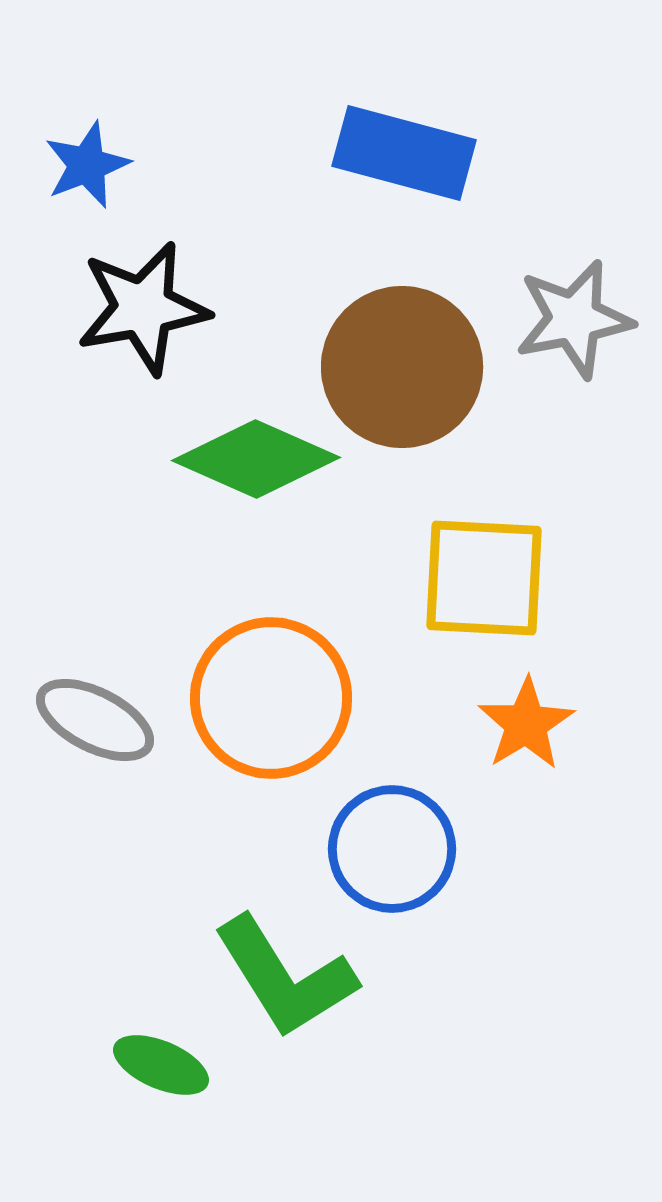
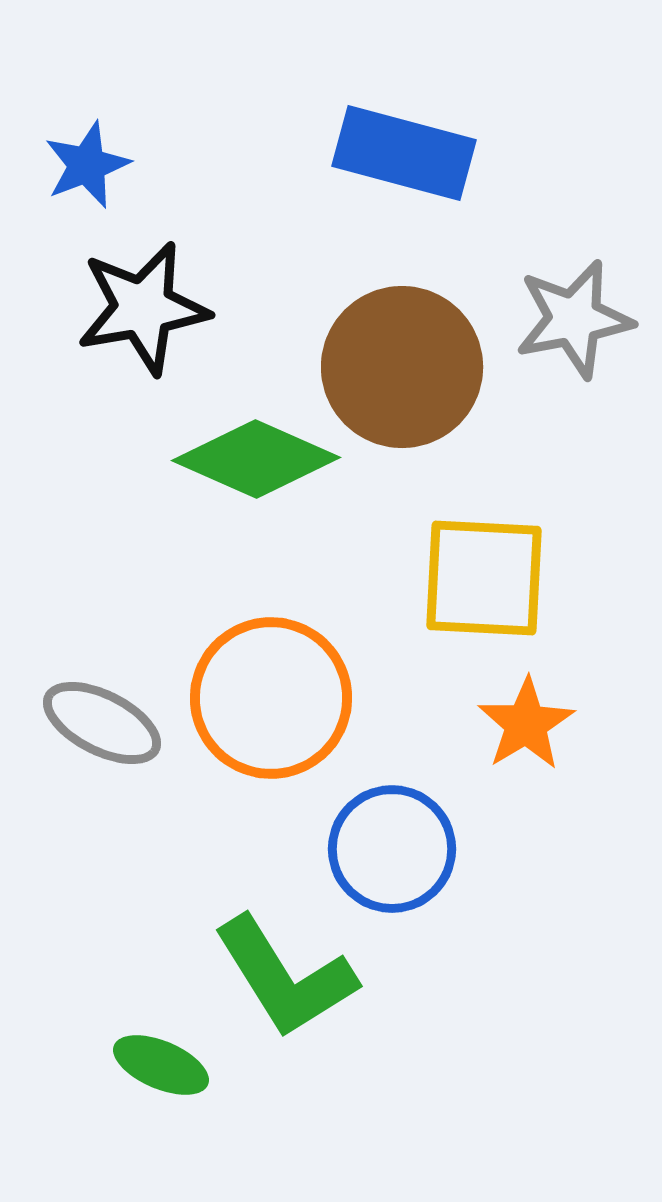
gray ellipse: moved 7 px right, 3 px down
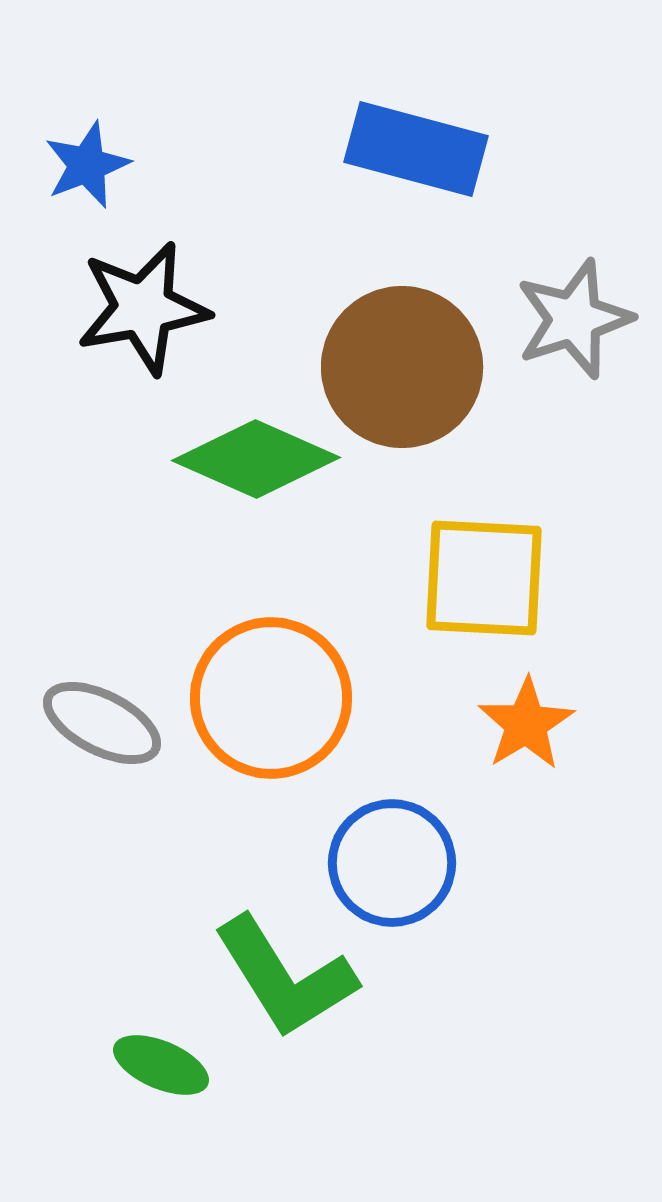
blue rectangle: moved 12 px right, 4 px up
gray star: rotated 7 degrees counterclockwise
blue circle: moved 14 px down
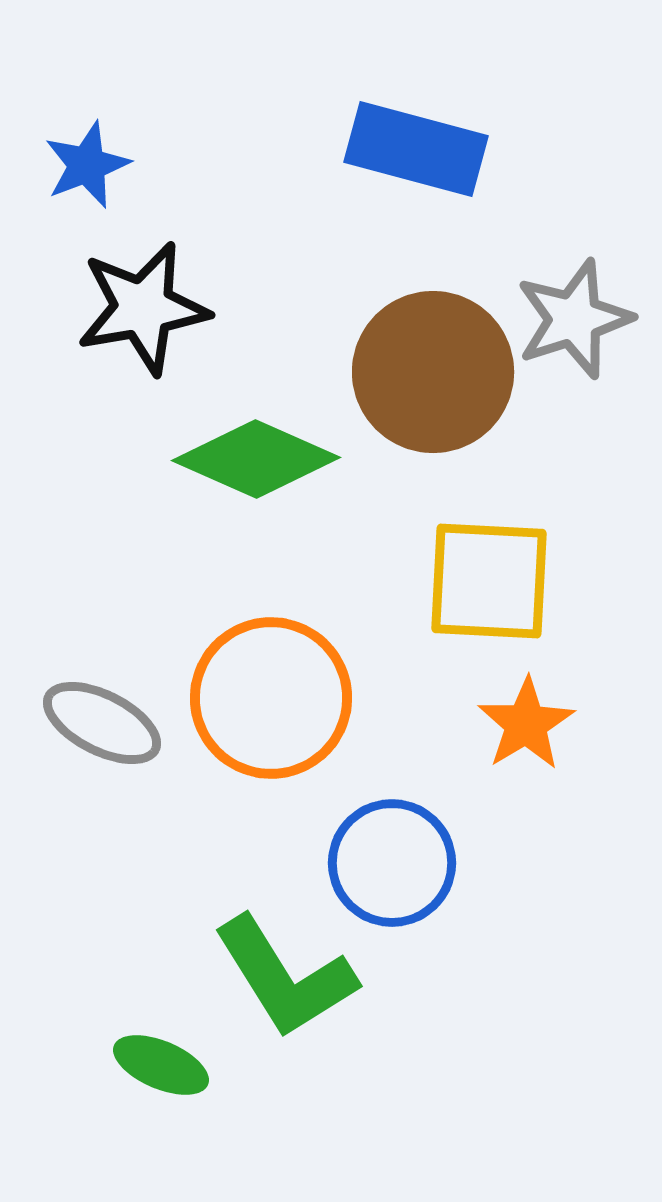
brown circle: moved 31 px right, 5 px down
yellow square: moved 5 px right, 3 px down
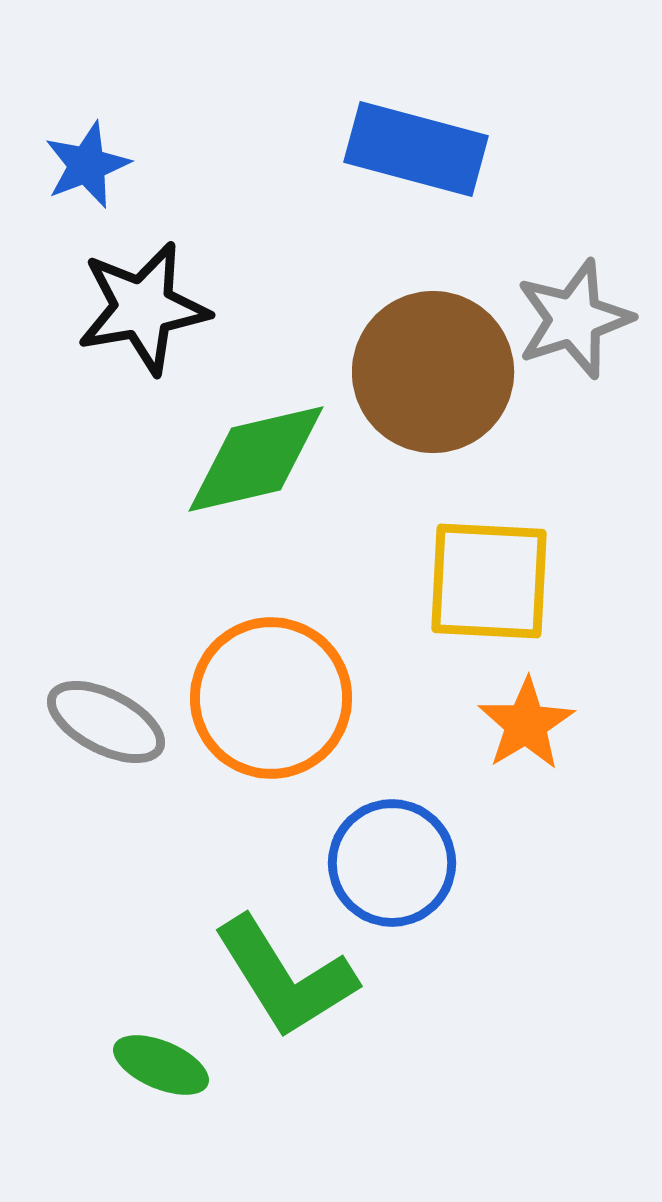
green diamond: rotated 37 degrees counterclockwise
gray ellipse: moved 4 px right, 1 px up
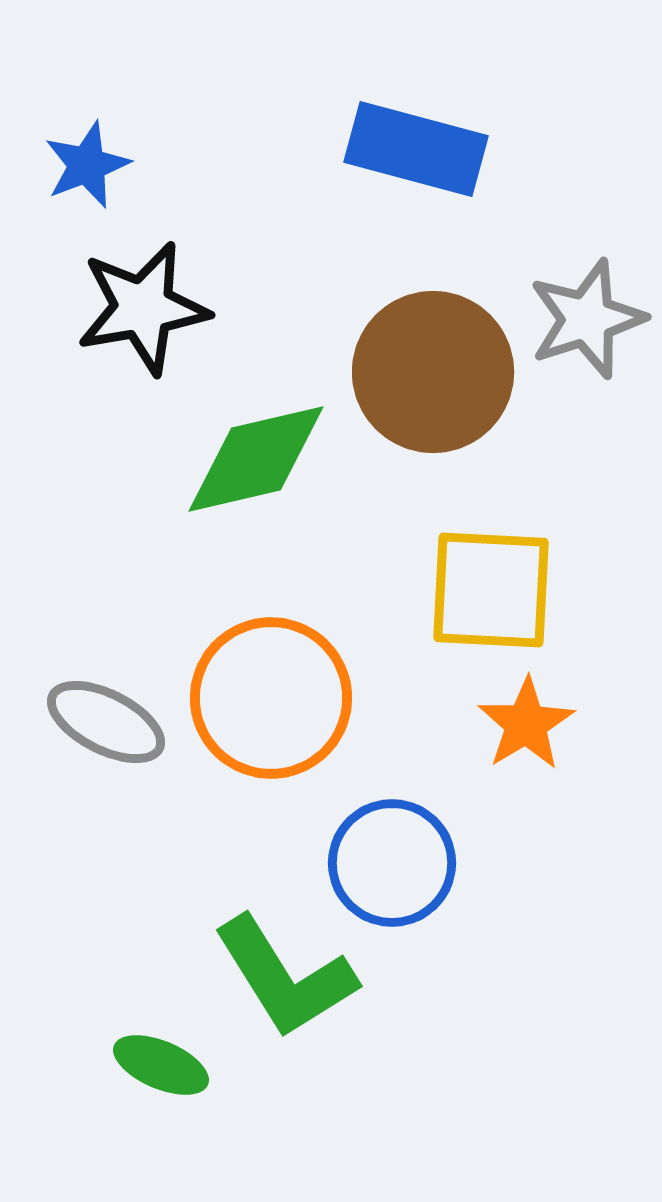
gray star: moved 13 px right
yellow square: moved 2 px right, 9 px down
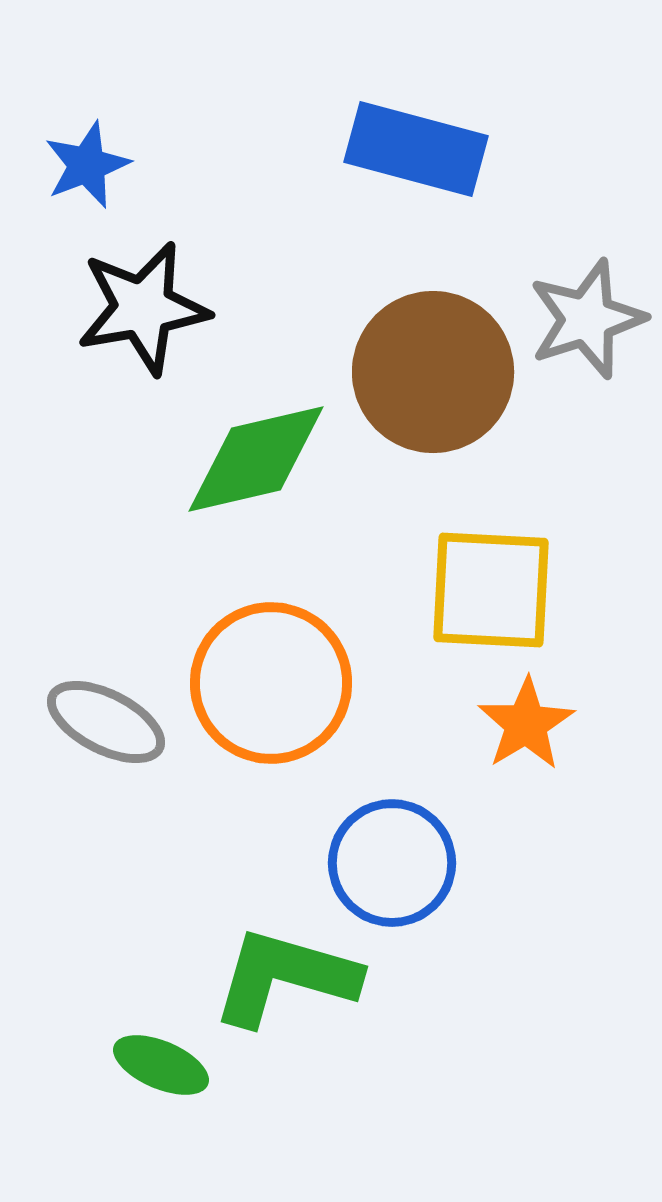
orange circle: moved 15 px up
green L-shape: rotated 138 degrees clockwise
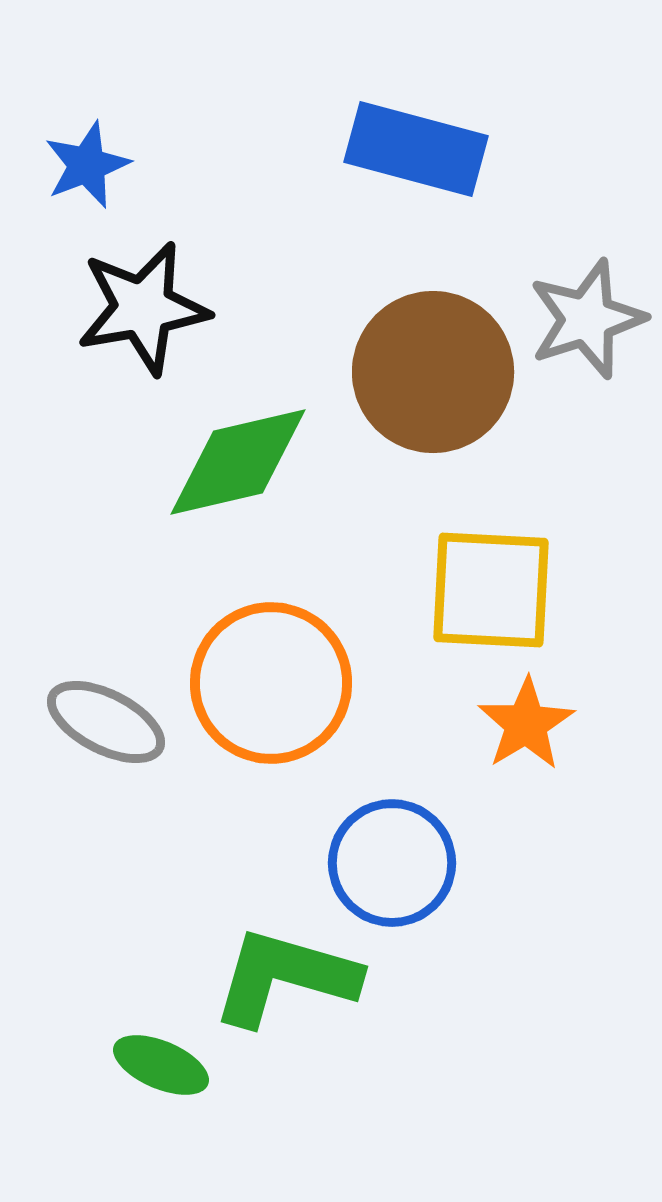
green diamond: moved 18 px left, 3 px down
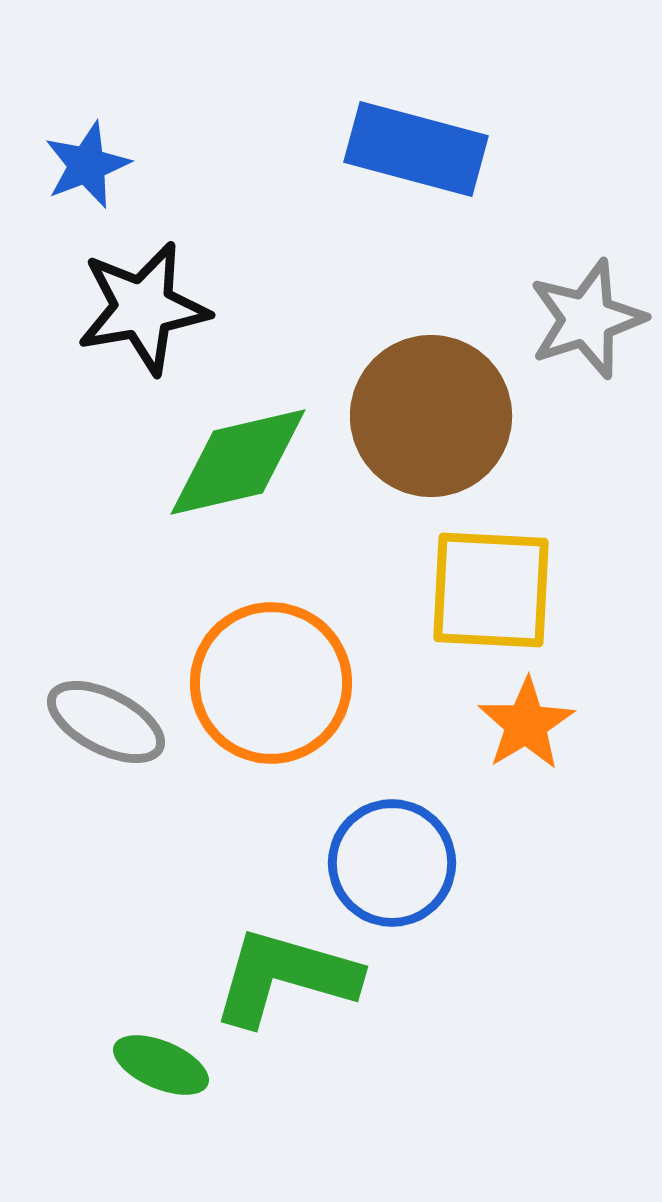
brown circle: moved 2 px left, 44 px down
